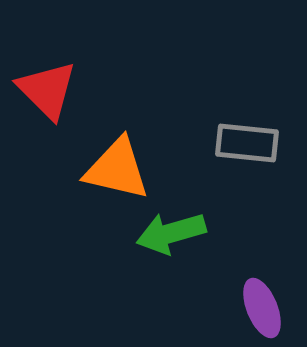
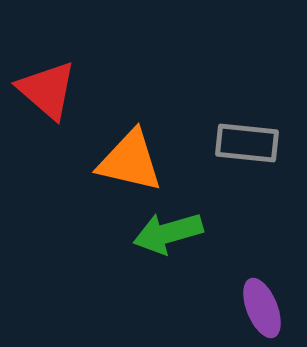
red triangle: rotated 4 degrees counterclockwise
orange triangle: moved 13 px right, 8 px up
green arrow: moved 3 px left
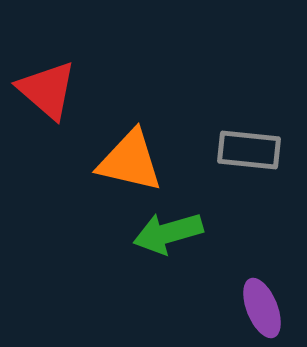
gray rectangle: moved 2 px right, 7 px down
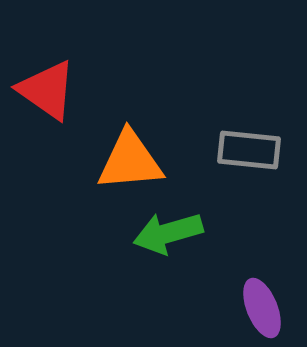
red triangle: rotated 6 degrees counterclockwise
orange triangle: rotated 18 degrees counterclockwise
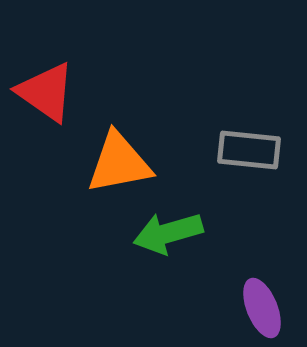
red triangle: moved 1 px left, 2 px down
orange triangle: moved 11 px left, 2 px down; rotated 6 degrees counterclockwise
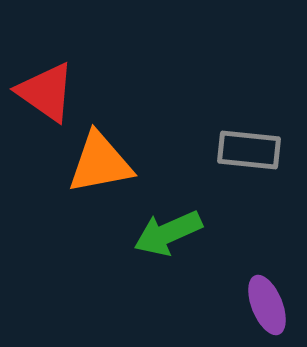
orange triangle: moved 19 px left
green arrow: rotated 8 degrees counterclockwise
purple ellipse: moved 5 px right, 3 px up
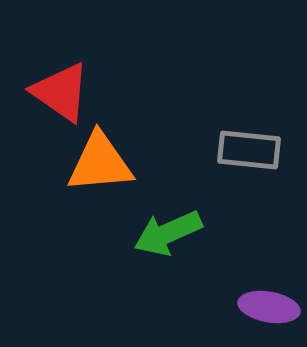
red triangle: moved 15 px right
orange triangle: rotated 6 degrees clockwise
purple ellipse: moved 2 px right, 2 px down; rotated 58 degrees counterclockwise
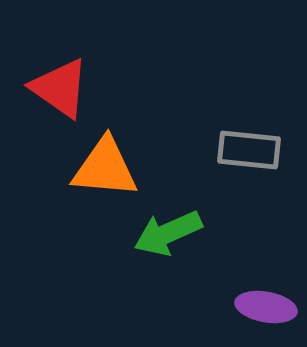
red triangle: moved 1 px left, 4 px up
orange triangle: moved 5 px right, 5 px down; rotated 10 degrees clockwise
purple ellipse: moved 3 px left
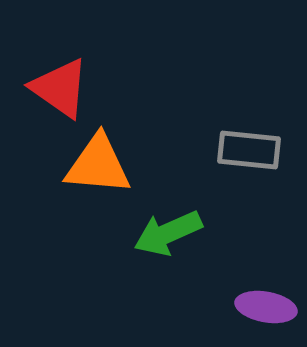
orange triangle: moved 7 px left, 3 px up
